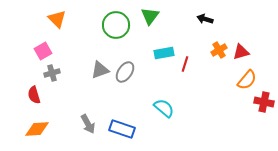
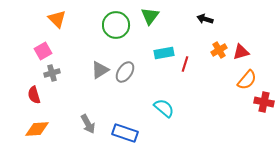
gray triangle: rotated 12 degrees counterclockwise
blue rectangle: moved 3 px right, 4 px down
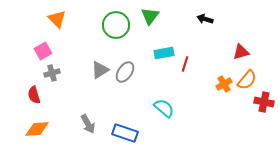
orange cross: moved 5 px right, 34 px down
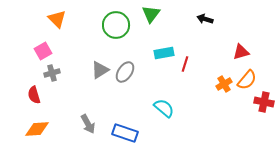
green triangle: moved 1 px right, 2 px up
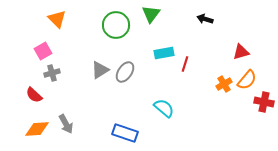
red semicircle: rotated 30 degrees counterclockwise
gray arrow: moved 22 px left
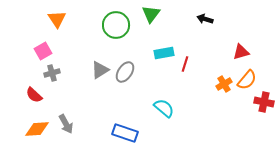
orange triangle: rotated 12 degrees clockwise
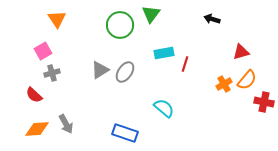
black arrow: moved 7 px right
green circle: moved 4 px right
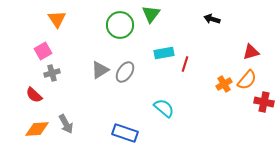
red triangle: moved 10 px right
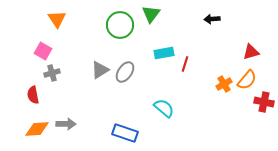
black arrow: rotated 21 degrees counterclockwise
pink square: rotated 30 degrees counterclockwise
red semicircle: moved 1 px left; rotated 36 degrees clockwise
gray arrow: rotated 60 degrees counterclockwise
